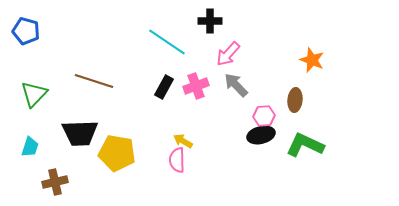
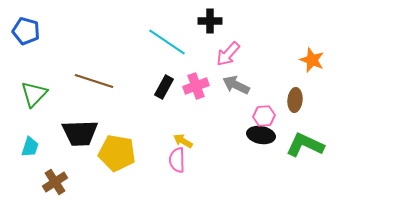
gray arrow: rotated 20 degrees counterclockwise
black ellipse: rotated 24 degrees clockwise
brown cross: rotated 20 degrees counterclockwise
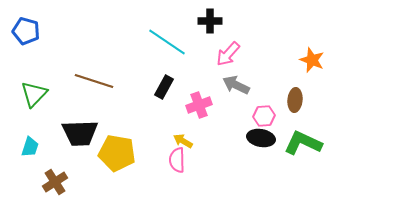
pink cross: moved 3 px right, 19 px down
black ellipse: moved 3 px down
green L-shape: moved 2 px left, 2 px up
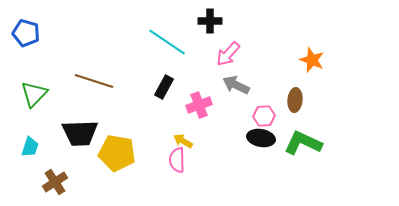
blue pentagon: moved 2 px down
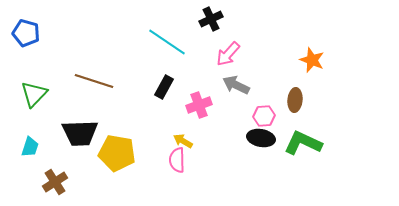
black cross: moved 1 px right, 2 px up; rotated 25 degrees counterclockwise
